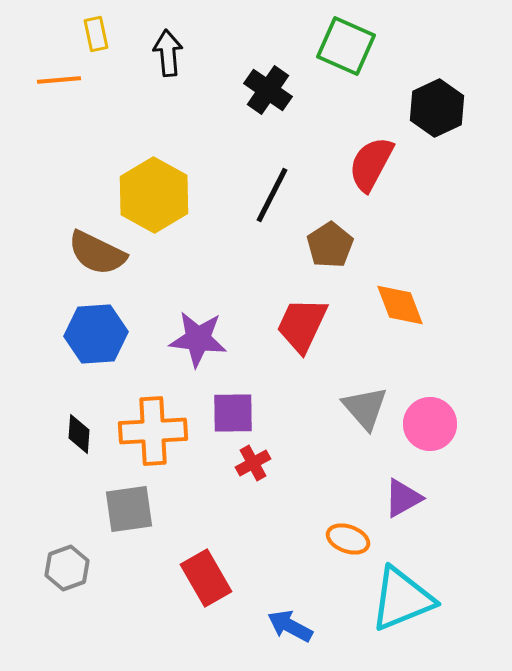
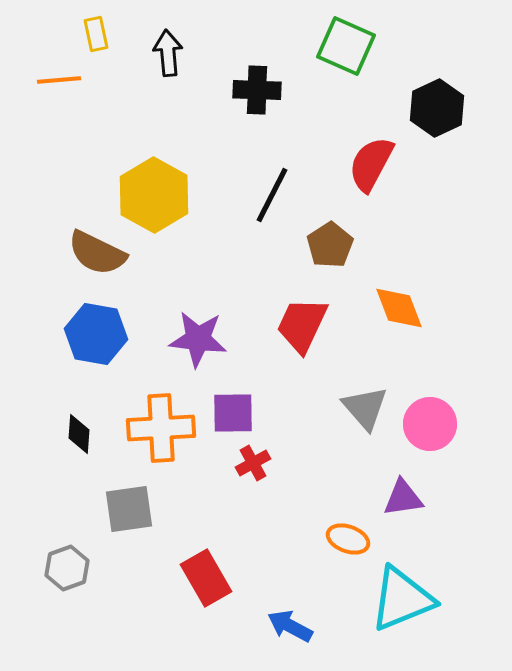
black cross: moved 11 px left; rotated 33 degrees counterclockwise
orange diamond: moved 1 px left, 3 px down
blue hexagon: rotated 14 degrees clockwise
orange cross: moved 8 px right, 3 px up
purple triangle: rotated 21 degrees clockwise
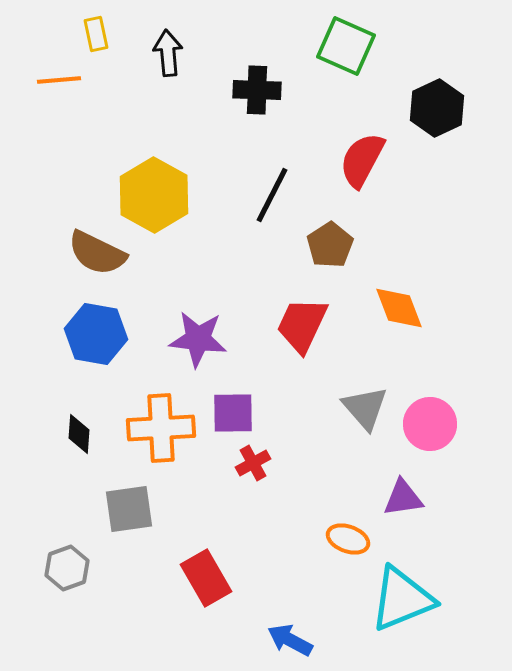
red semicircle: moved 9 px left, 4 px up
blue arrow: moved 14 px down
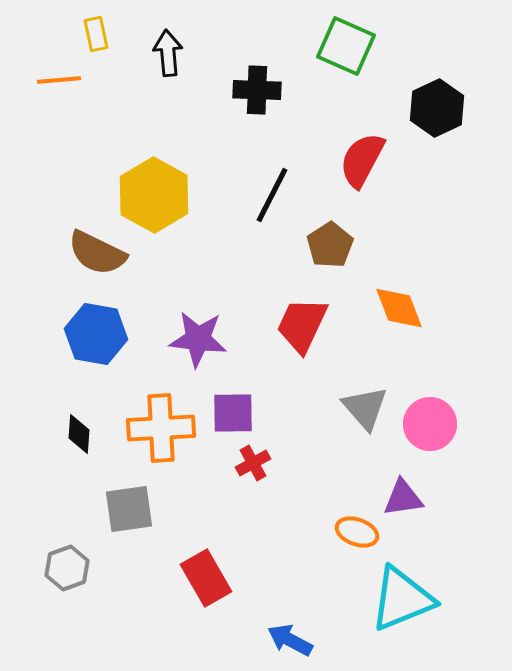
orange ellipse: moved 9 px right, 7 px up
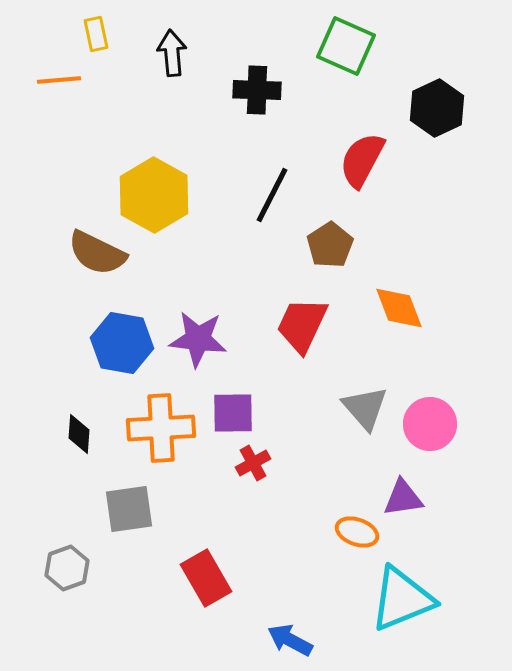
black arrow: moved 4 px right
blue hexagon: moved 26 px right, 9 px down
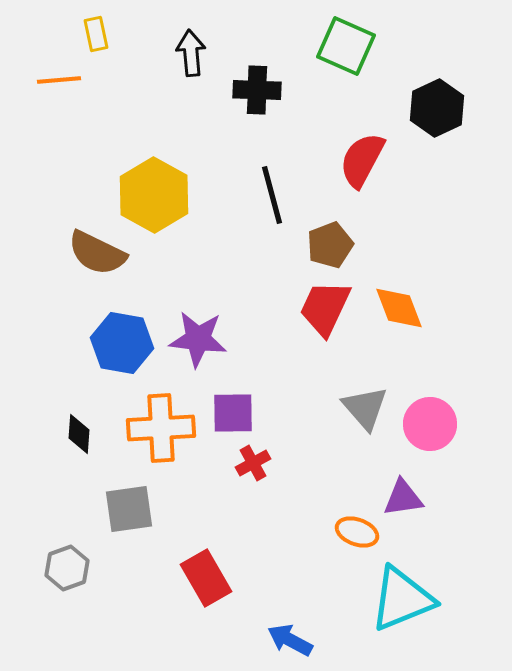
black arrow: moved 19 px right
black line: rotated 42 degrees counterclockwise
brown pentagon: rotated 12 degrees clockwise
red trapezoid: moved 23 px right, 17 px up
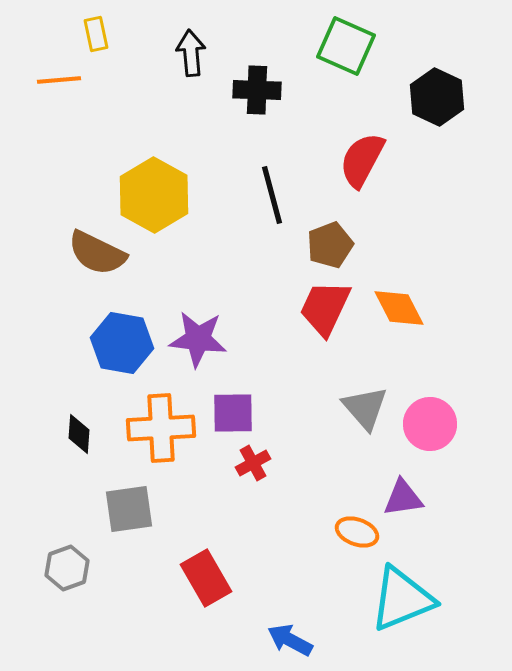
black hexagon: moved 11 px up; rotated 10 degrees counterclockwise
orange diamond: rotated 6 degrees counterclockwise
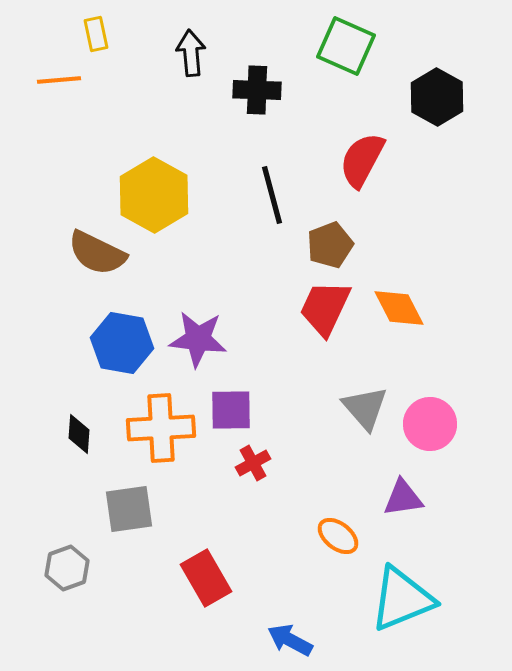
black hexagon: rotated 4 degrees clockwise
purple square: moved 2 px left, 3 px up
orange ellipse: moved 19 px left, 4 px down; rotated 18 degrees clockwise
